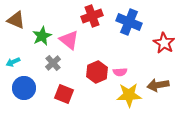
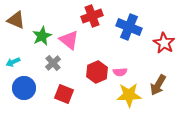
blue cross: moved 5 px down
brown arrow: rotated 50 degrees counterclockwise
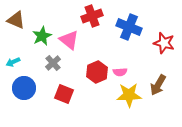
red star: rotated 15 degrees counterclockwise
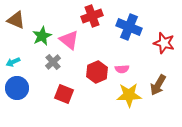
gray cross: moved 1 px up
pink semicircle: moved 2 px right, 3 px up
blue circle: moved 7 px left
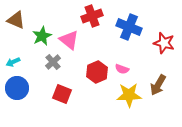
pink semicircle: rotated 24 degrees clockwise
red square: moved 2 px left
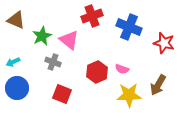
gray cross: rotated 28 degrees counterclockwise
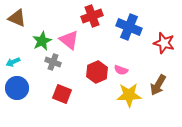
brown triangle: moved 1 px right, 2 px up
green star: moved 5 px down
pink semicircle: moved 1 px left, 1 px down
